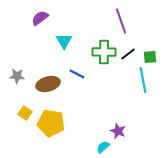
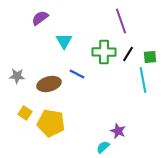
black line: rotated 21 degrees counterclockwise
brown ellipse: moved 1 px right
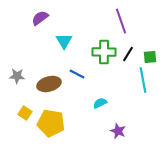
cyan semicircle: moved 3 px left, 44 px up; rotated 16 degrees clockwise
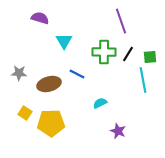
purple semicircle: rotated 54 degrees clockwise
gray star: moved 2 px right, 3 px up
yellow pentagon: rotated 12 degrees counterclockwise
